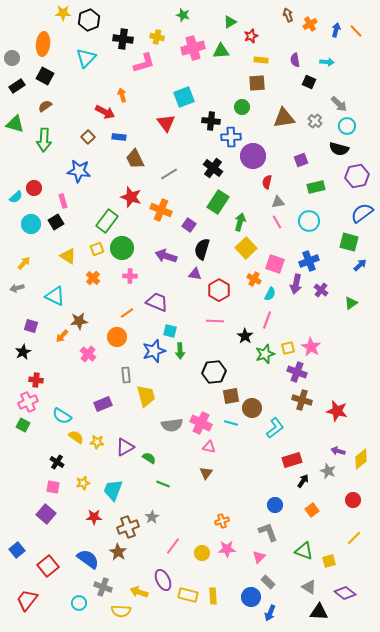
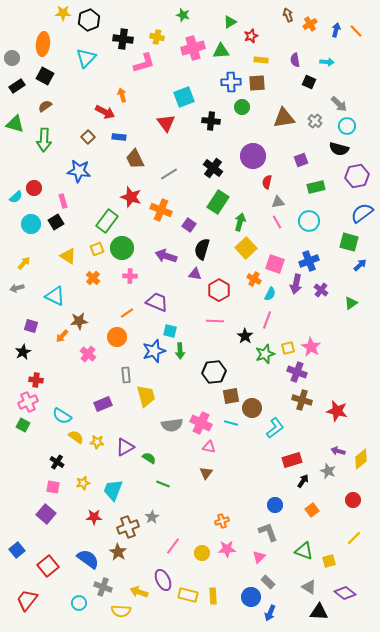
blue cross at (231, 137): moved 55 px up
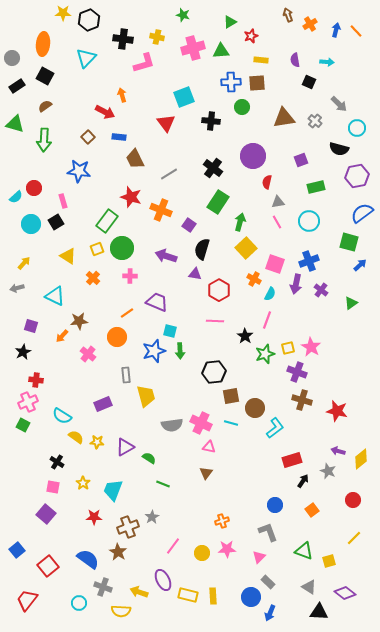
cyan circle at (347, 126): moved 10 px right, 2 px down
brown circle at (252, 408): moved 3 px right
yellow star at (83, 483): rotated 24 degrees counterclockwise
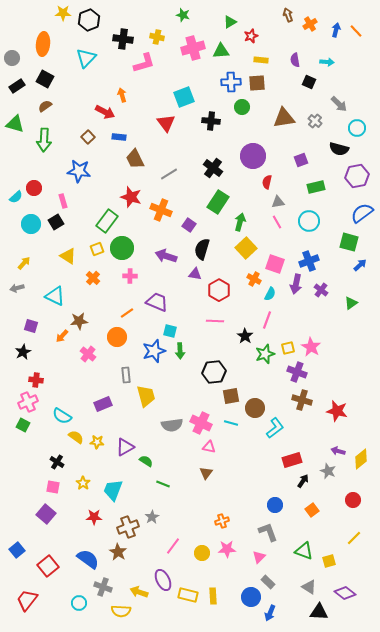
black square at (45, 76): moved 3 px down
green semicircle at (149, 458): moved 3 px left, 3 px down
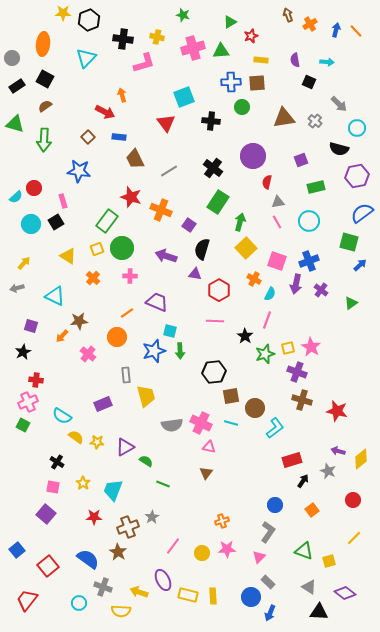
gray line at (169, 174): moved 3 px up
pink square at (275, 264): moved 2 px right, 3 px up
gray L-shape at (268, 532): rotated 55 degrees clockwise
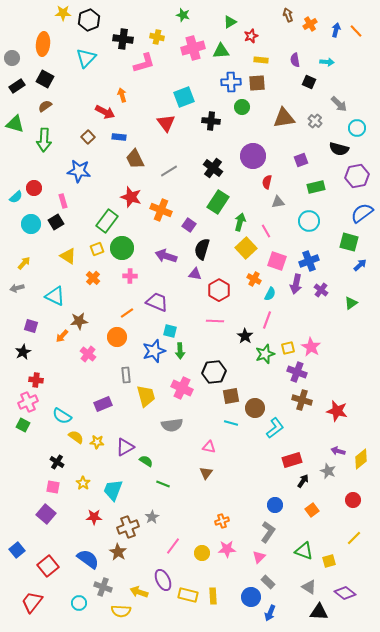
pink line at (277, 222): moved 11 px left, 9 px down
pink cross at (201, 423): moved 19 px left, 35 px up
red trapezoid at (27, 600): moved 5 px right, 2 px down
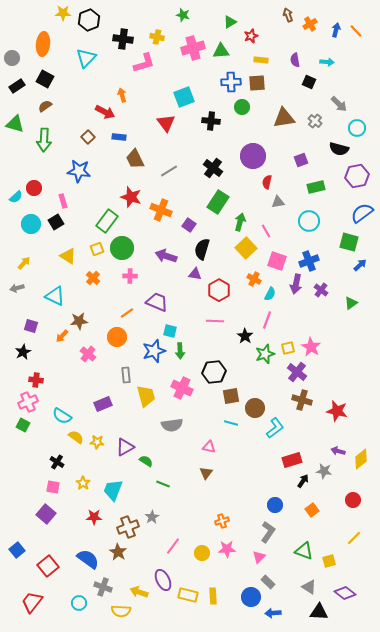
purple cross at (297, 372): rotated 18 degrees clockwise
gray star at (328, 471): moved 4 px left; rotated 14 degrees counterclockwise
blue arrow at (270, 613): moved 3 px right; rotated 63 degrees clockwise
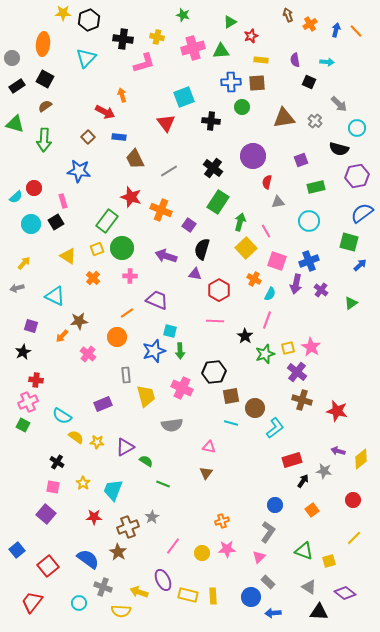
purple trapezoid at (157, 302): moved 2 px up
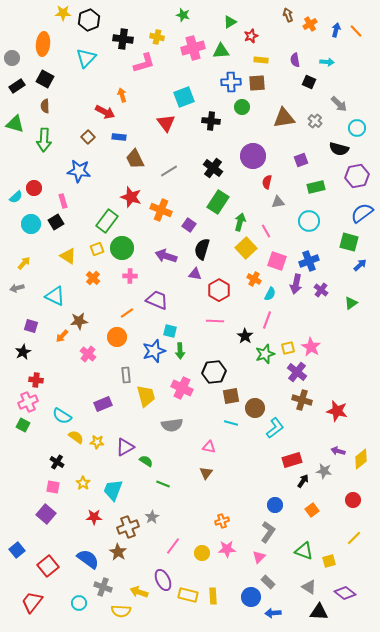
brown semicircle at (45, 106): rotated 56 degrees counterclockwise
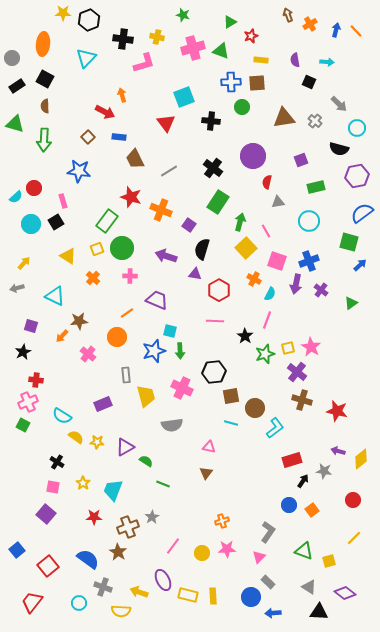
green triangle at (221, 51): rotated 24 degrees clockwise
blue circle at (275, 505): moved 14 px right
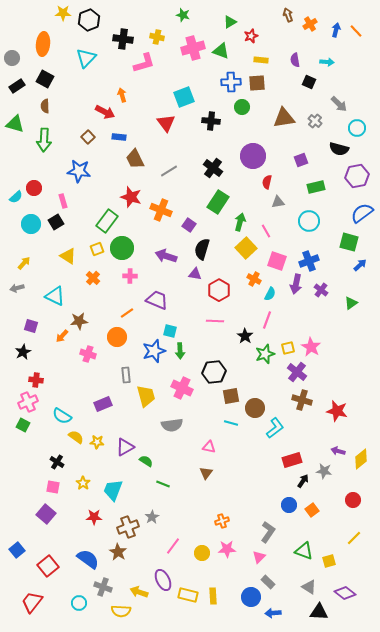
pink cross at (88, 354): rotated 21 degrees counterclockwise
